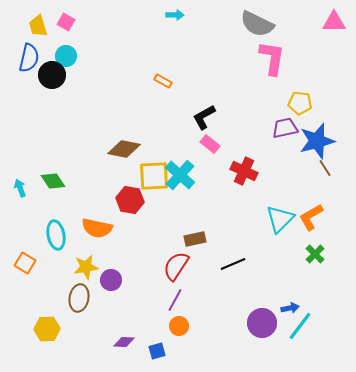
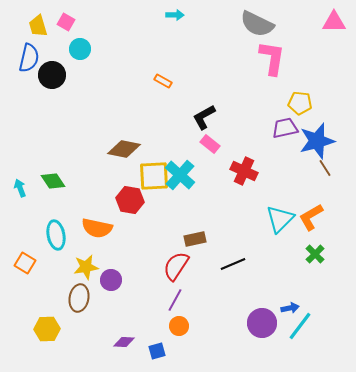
cyan circle at (66, 56): moved 14 px right, 7 px up
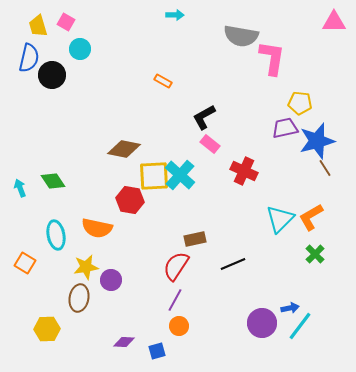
gray semicircle at (257, 24): moved 16 px left, 12 px down; rotated 16 degrees counterclockwise
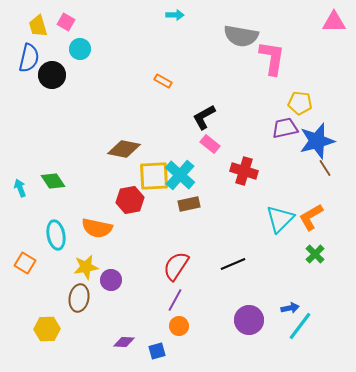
red cross at (244, 171): rotated 8 degrees counterclockwise
red hexagon at (130, 200): rotated 20 degrees counterclockwise
brown rectangle at (195, 239): moved 6 px left, 35 px up
purple circle at (262, 323): moved 13 px left, 3 px up
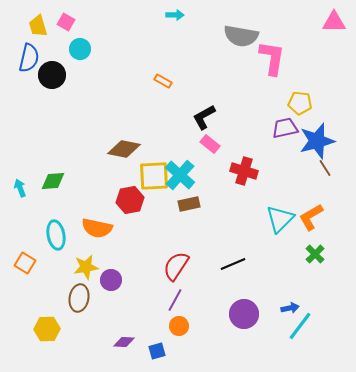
green diamond at (53, 181): rotated 60 degrees counterclockwise
purple circle at (249, 320): moved 5 px left, 6 px up
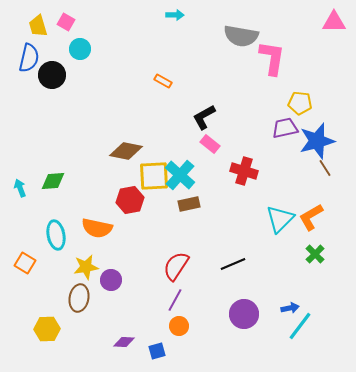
brown diamond at (124, 149): moved 2 px right, 2 px down
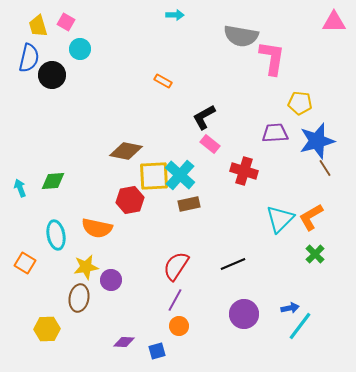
purple trapezoid at (285, 128): moved 10 px left, 5 px down; rotated 8 degrees clockwise
